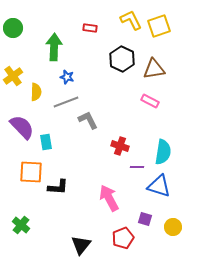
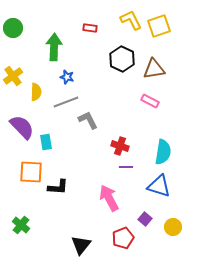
purple line: moved 11 px left
purple square: rotated 24 degrees clockwise
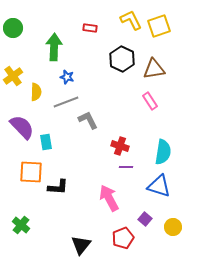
pink rectangle: rotated 30 degrees clockwise
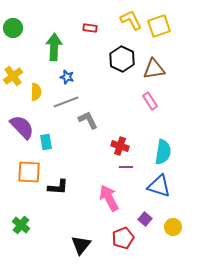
orange square: moved 2 px left
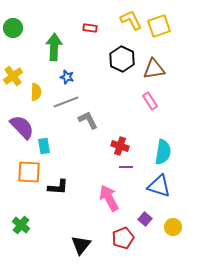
cyan rectangle: moved 2 px left, 4 px down
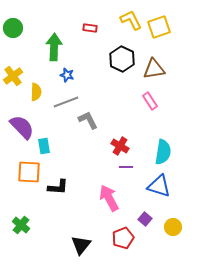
yellow square: moved 1 px down
blue star: moved 2 px up
red cross: rotated 12 degrees clockwise
